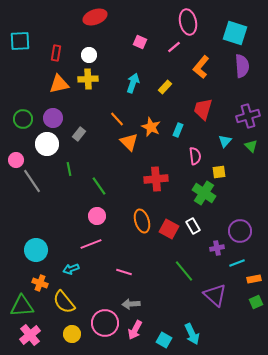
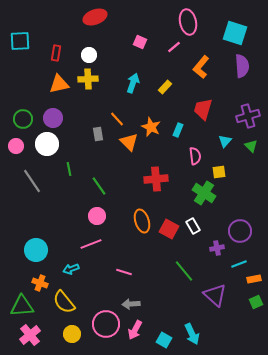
gray rectangle at (79, 134): moved 19 px right; rotated 48 degrees counterclockwise
pink circle at (16, 160): moved 14 px up
cyan line at (237, 263): moved 2 px right, 1 px down
pink circle at (105, 323): moved 1 px right, 1 px down
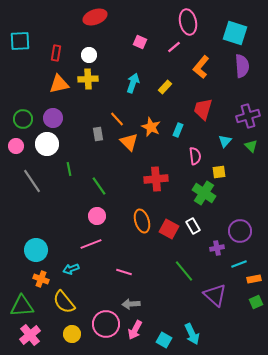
orange cross at (40, 283): moved 1 px right, 4 px up
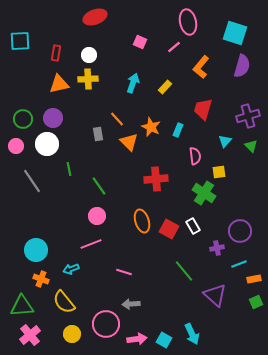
purple semicircle at (242, 66): rotated 20 degrees clockwise
pink arrow at (135, 330): moved 2 px right, 9 px down; rotated 126 degrees counterclockwise
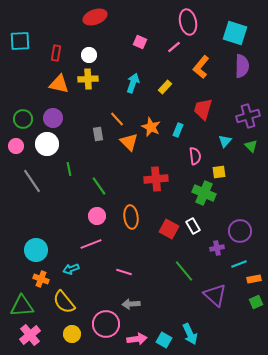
purple semicircle at (242, 66): rotated 15 degrees counterclockwise
orange triangle at (59, 84): rotated 25 degrees clockwise
green cross at (204, 193): rotated 10 degrees counterclockwise
orange ellipse at (142, 221): moved 11 px left, 4 px up; rotated 10 degrees clockwise
cyan arrow at (192, 334): moved 2 px left
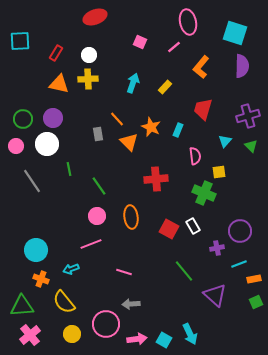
red rectangle at (56, 53): rotated 21 degrees clockwise
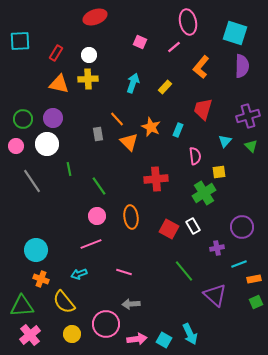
green cross at (204, 193): rotated 35 degrees clockwise
purple circle at (240, 231): moved 2 px right, 4 px up
cyan arrow at (71, 269): moved 8 px right, 5 px down
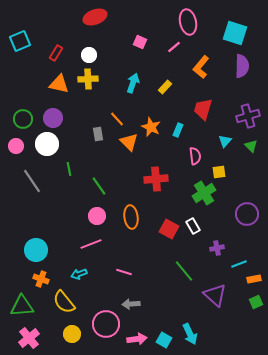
cyan square at (20, 41): rotated 20 degrees counterclockwise
purple circle at (242, 227): moved 5 px right, 13 px up
pink cross at (30, 335): moved 1 px left, 3 px down
